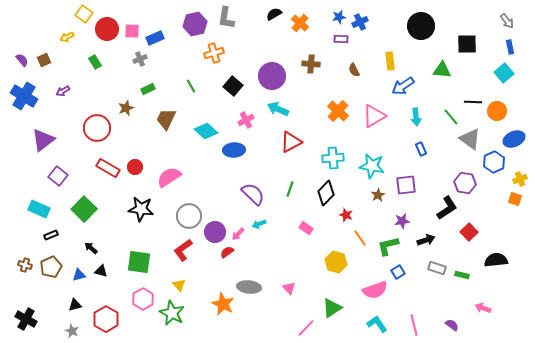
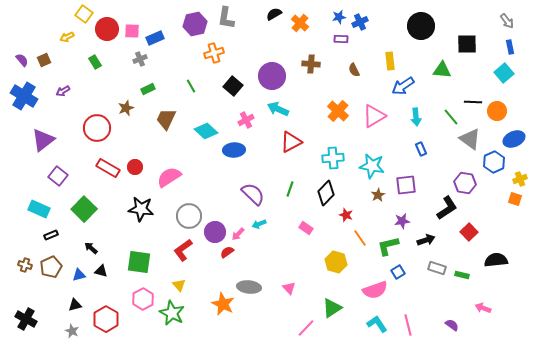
pink line at (414, 325): moved 6 px left
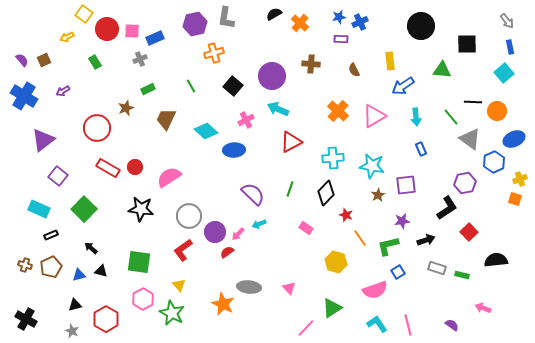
purple hexagon at (465, 183): rotated 20 degrees counterclockwise
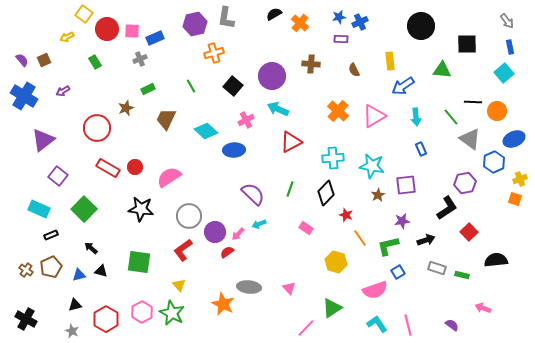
brown cross at (25, 265): moved 1 px right, 5 px down; rotated 16 degrees clockwise
pink hexagon at (143, 299): moved 1 px left, 13 px down
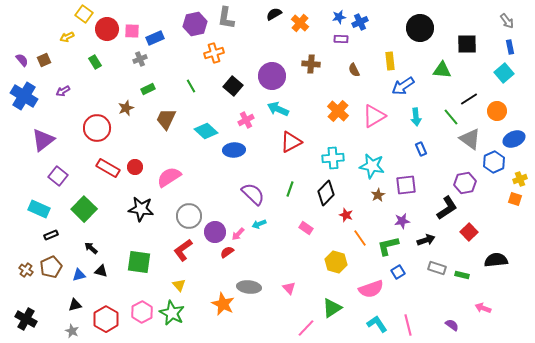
black circle at (421, 26): moved 1 px left, 2 px down
black line at (473, 102): moved 4 px left, 3 px up; rotated 36 degrees counterclockwise
pink semicircle at (375, 290): moved 4 px left, 1 px up
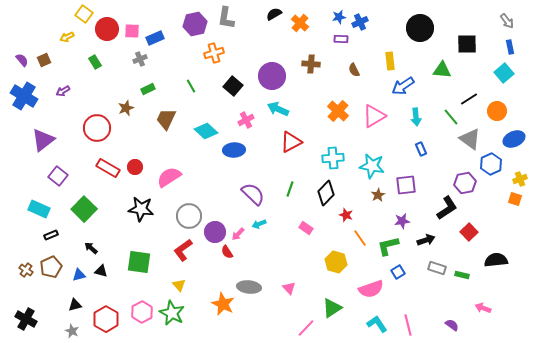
blue hexagon at (494, 162): moved 3 px left, 2 px down
red semicircle at (227, 252): rotated 88 degrees counterclockwise
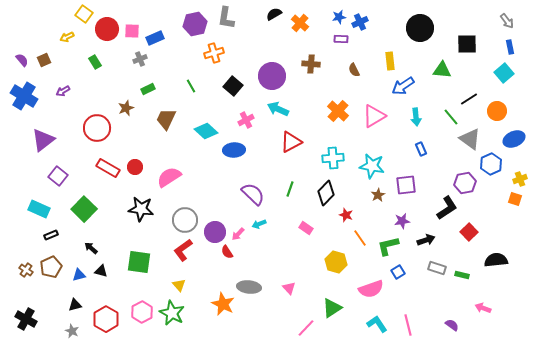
gray circle at (189, 216): moved 4 px left, 4 px down
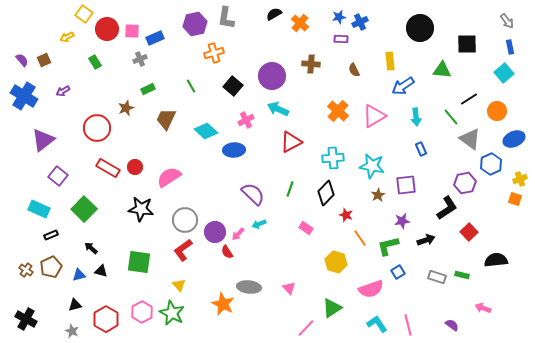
gray rectangle at (437, 268): moved 9 px down
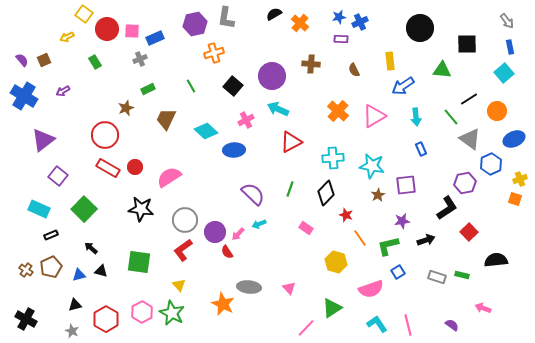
red circle at (97, 128): moved 8 px right, 7 px down
